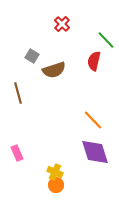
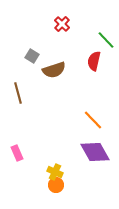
purple diamond: rotated 12 degrees counterclockwise
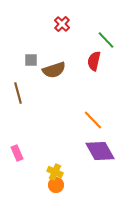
gray square: moved 1 px left, 4 px down; rotated 32 degrees counterclockwise
purple diamond: moved 5 px right, 1 px up
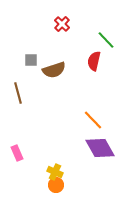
purple diamond: moved 3 px up
